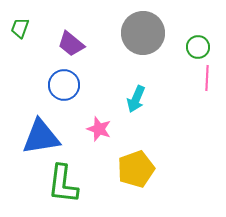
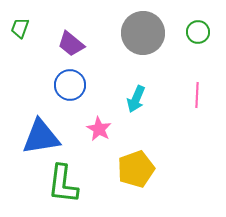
green circle: moved 15 px up
pink line: moved 10 px left, 17 px down
blue circle: moved 6 px right
pink star: rotated 10 degrees clockwise
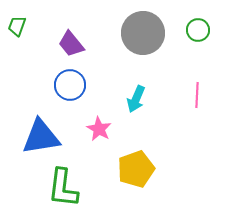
green trapezoid: moved 3 px left, 2 px up
green circle: moved 2 px up
purple trapezoid: rotated 12 degrees clockwise
green L-shape: moved 4 px down
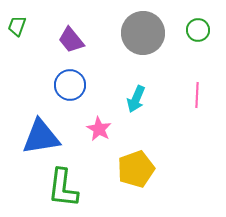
purple trapezoid: moved 4 px up
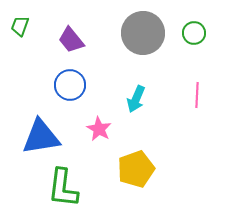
green trapezoid: moved 3 px right
green circle: moved 4 px left, 3 px down
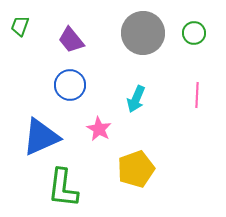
blue triangle: rotated 15 degrees counterclockwise
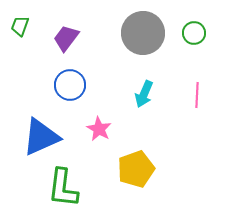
purple trapezoid: moved 5 px left, 2 px up; rotated 76 degrees clockwise
cyan arrow: moved 8 px right, 5 px up
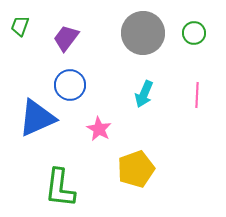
blue triangle: moved 4 px left, 19 px up
green L-shape: moved 3 px left
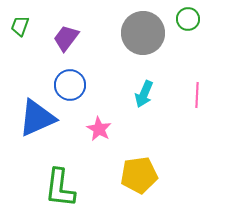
green circle: moved 6 px left, 14 px up
yellow pentagon: moved 3 px right, 6 px down; rotated 12 degrees clockwise
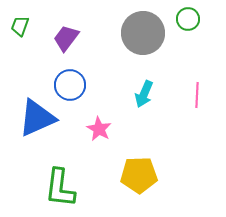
yellow pentagon: rotated 6 degrees clockwise
